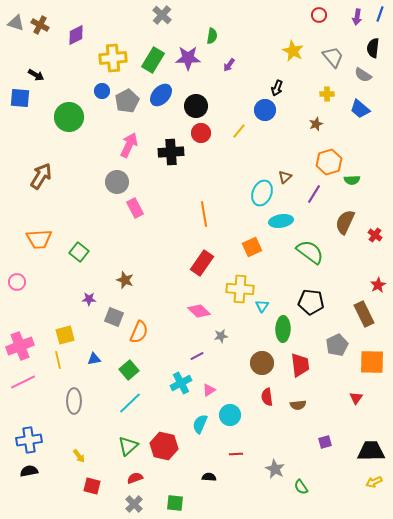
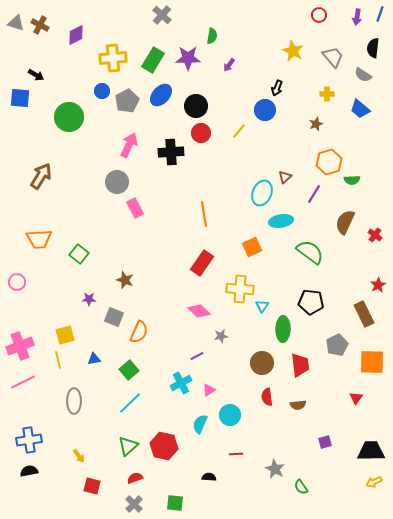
green square at (79, 252): moved 2 px down
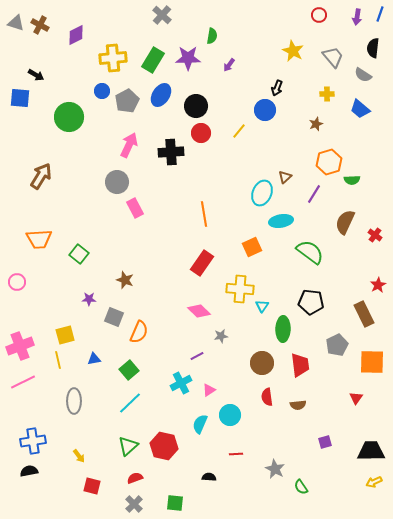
blue ellipse at (161, 95): rotated 10 degrees counterclockwise
blue cross at (29, 440): moved 4 px right, 1 px down
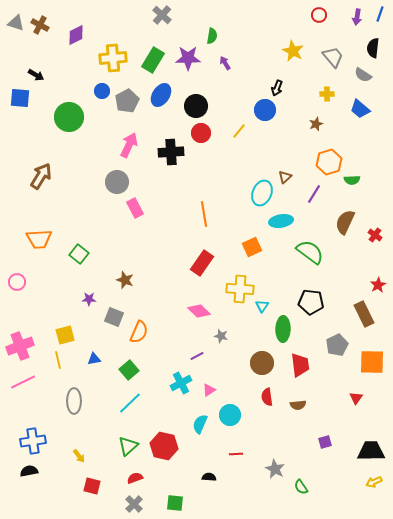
purple arrow at (229, 65): moved 4 px left, 2 px up; rotated 112 degrees clockwise
gray star at (221, 336): rotated 24 degrees clockwise
